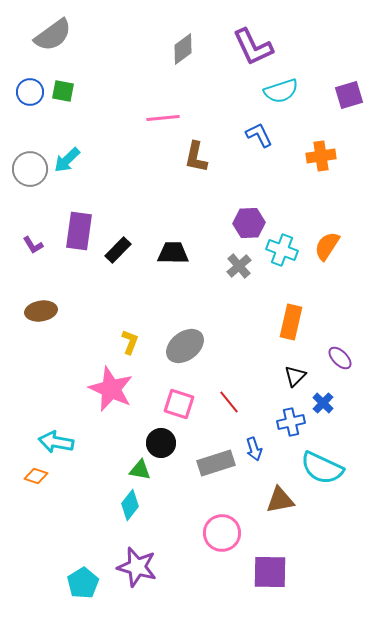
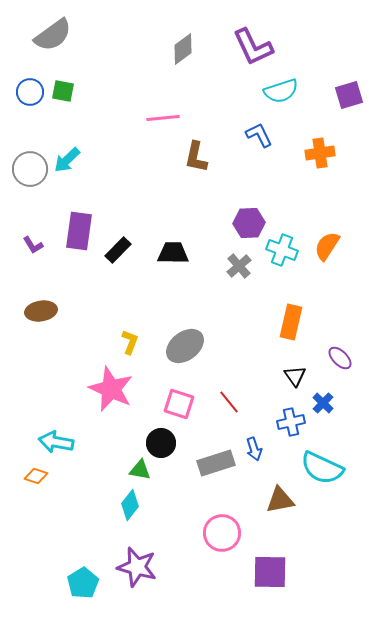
orange cross at (321, 156): moved 1 px left, 3 px up
black triangle at (295, 376): rotated 20 degrees counterclockwise
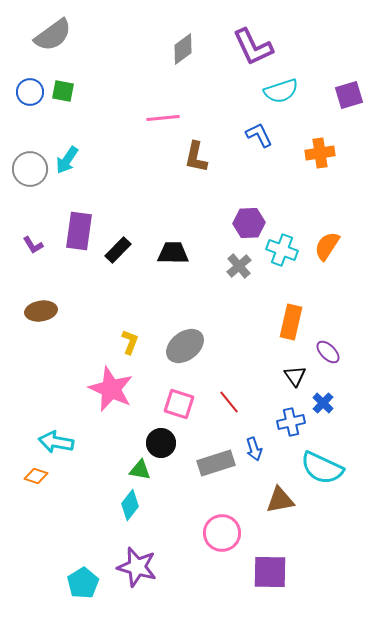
cyan arrow at (67, 160): rotated 12 degrees counterclockwise
purple ellipse at (340, 358): moved 12 px left, 6 px up
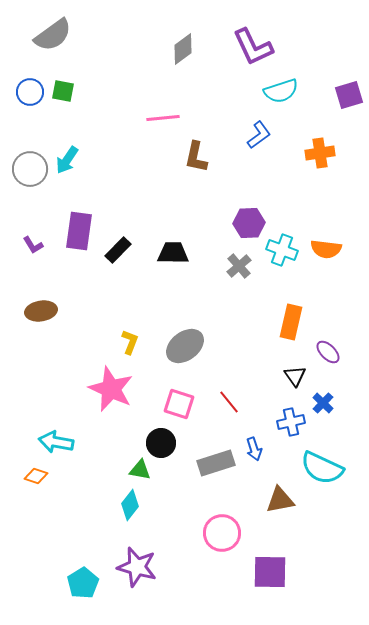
blue L-shape at (259, 135): rotated 80 degrees clockwise
orange semicircle at (327, 246): moved 1 px left, 3 px down; rotated 116 degrees counterclockwise
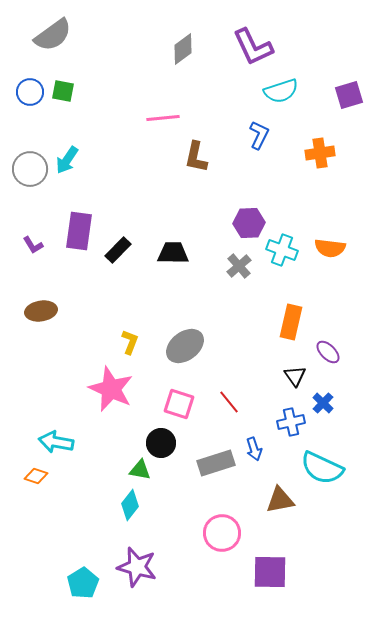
blue L-shape at (259, 135): rotated 28 degrees counterclockwise
orange semicircle at (326, 249): moved 4 px right, 1 px up
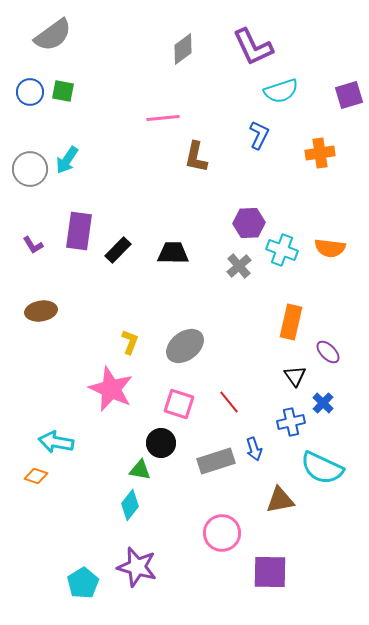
gray rectangle at (216, 463): moved 2 px up
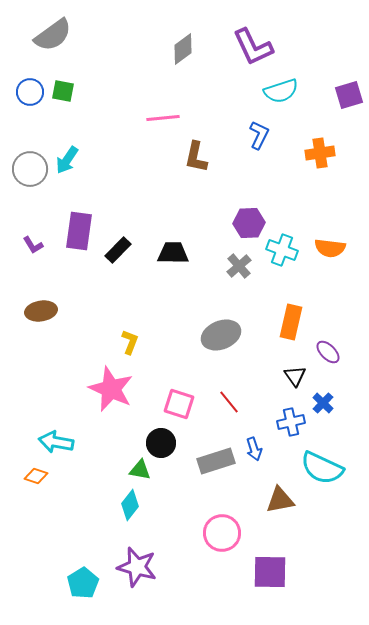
gray ellipse at (185, 346): moved 36 px right, 11 px up; rotated 15 degrees clockwise
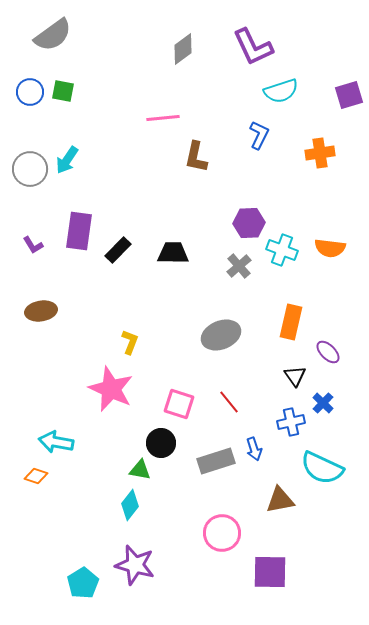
purple star at (137, 567): moved 2 px left, 2 px up
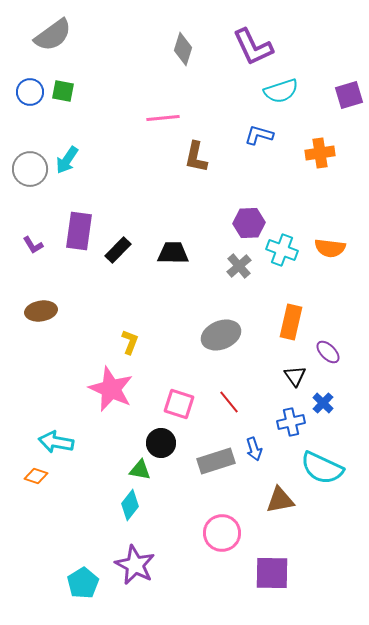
gray diamond at (183, 49): rotated 36 degrees counterclockwise
blue L-shape at (259, 135): rotated 100 degrees counterclockwise
purple star at (135, 565): rotated 12 degrees clockwise
purple square at (270, 572): moved 2 px right, 1 px down
